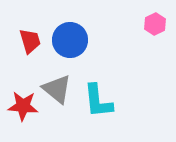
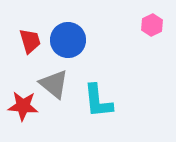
pink hexagon: moved 3 px left, 1 px down
blue circle: moved 2 px left
gray triangle: moved 3 px left, 5 px up
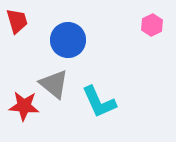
red trapezoid: moved 13 px left, 20 px up
cyan L-shape: moved 1 px right, 1 px down; rotated 18 degrees counterclockwise
red star: moved 1 px right
